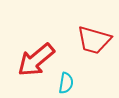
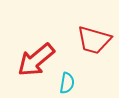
cyan semicircle: moved 1 px right
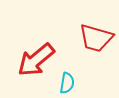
red trapezoid: moved 2 px right, 2 px up
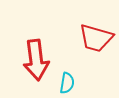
red arrow: rotated 57 degrees counterclockwise
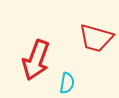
red arrow: rotated 27 degrees clockwise
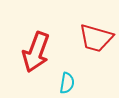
red arrow: moved 8 px up
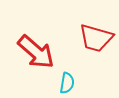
red arrow: rotated 69 degrees counterclockwise
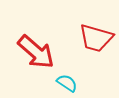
cyan semicircle: rotated 65 degrees counterclockwise
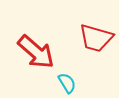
cyan semicircle: rotated 25 degrees clockwise
